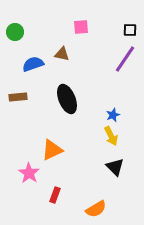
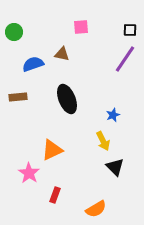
green circle: moved 1 px left
yellow arrow: moved 8 px left, 5 px down
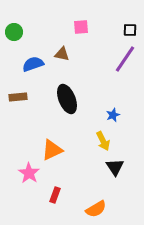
black triangle: rotated 12 degrees clockwise
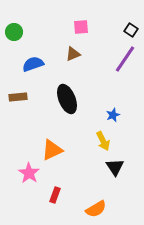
black square: moved 1 px right; rotated 32 degrees clockwise
brown triangle: moved 11 px right; rotated 35 degrees counterclockwise
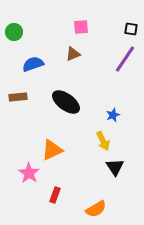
black square: moved 1 px up; rotated 24 degrees counterclockwise
black ellipse: moved 1 px left, 3 px down; rotated 32 degrees counterclockwise
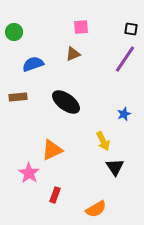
blue star: moved 11 px right, 1 px up
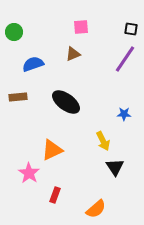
blue star: rotated 24 degrees clockwise
orange semicircle: rotated 10 degrees counterclockwise
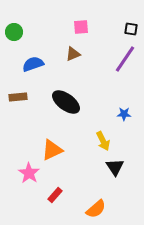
red rectangle: rotated 21 degrees clockwise
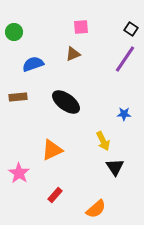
black square: rotated 24 degrees clockwise
pink star: moved 10 px left
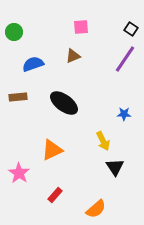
brown triangle: moved 2 px down
black ellipse: moved 2 px left, 1 px down
